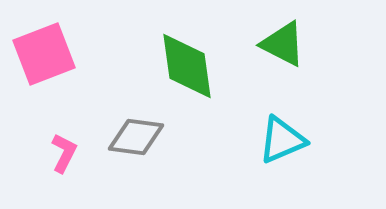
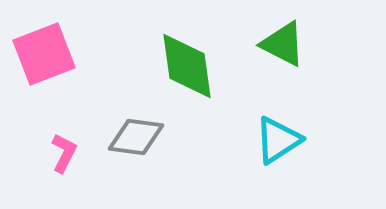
cyan triangle: moved 4 px left; rotated 10 degrees counterclockwise
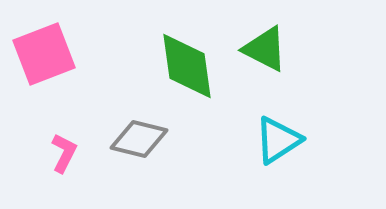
green triangle: moved 18 px left, 5 px down
gray diamond: moved 3 px right, 2 px down; rotated 6 degrees clockwise
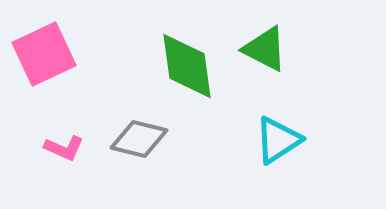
pink square: rotated 4 degrees counterclockwise
pink L-shape: moved 5 px up; rotated 87 degrees clockwise
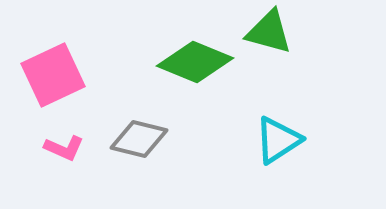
green triangle: moved 4 px right, 17 px up; rotated 12 degrees counterclockwise
pink square: moved 9 px right, 21 px down
green diamond: moved 8 px right, 4 px up; rotated 60 degrees counterclockwise
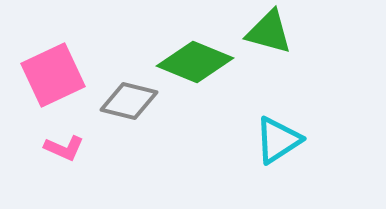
gray diamond: moved 10 px left, 38 px up
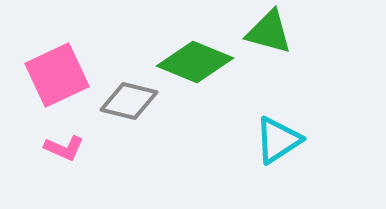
pink square: moved 4 px right
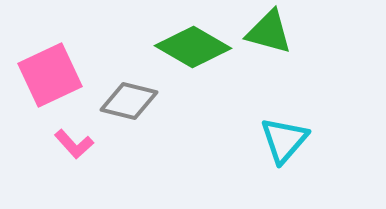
green diamond: moved 2 px left, 15 px up; rotated 8 degrees clockwise
pink square: moved 7 px left
cyan triangle: moved 6 px right; rotated 16 degrees counterclockwise
pink L-shape: moved 10 px right, 4 px up; rotated 24 degrees clockwise
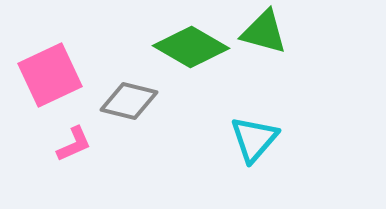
green triangle: moved 5 px left
green diamond: moved 2 px left
cyan triangle: moved 30 px left, 1 px up
pink L-shape: rotated 72 degrees counterclockwise
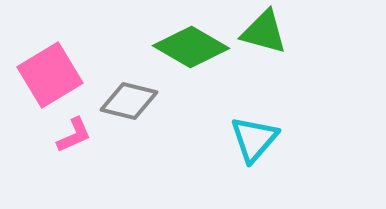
pink square: rotated 6 degrees counterclockwise
pink L-shape: moved 9 px up
